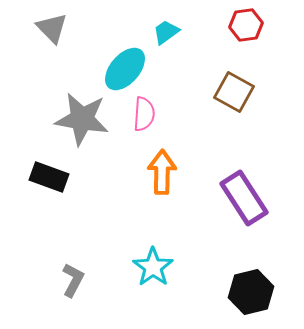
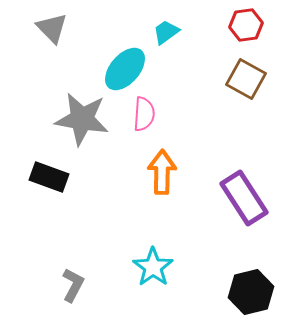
brown square: moved 12 px right, 13 px up
gray L-shape: moved 5 px down
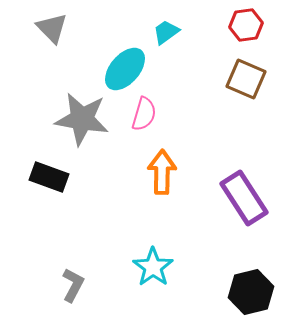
brown square: rotated 6 degrees counterclockwise
pink semicircle: rotated 12 degrees clockwise
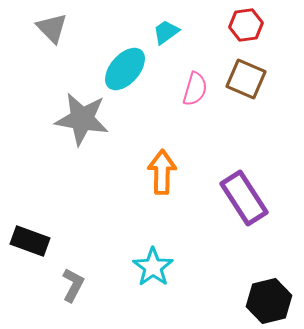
pink semicircle: moved 51 px right, 25 px up
black rectangle: moved 19 px left, 64 px down
black hexagon: moved 18 px right, 9 px down
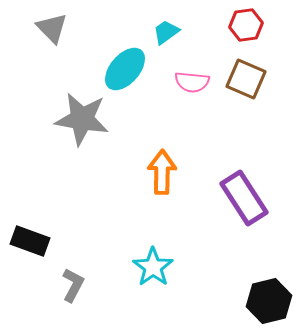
pink semicircle: moved 3 px left, 7 px up; rotated 80 degrees clockwise
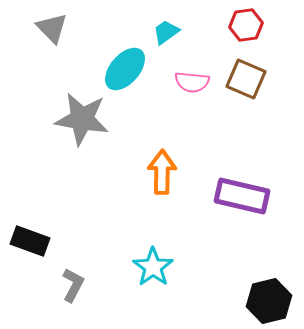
purple rectangle: moved 2 px left, 2 px up; rotated 44 degrees counterclockwise
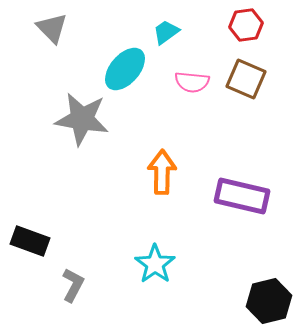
cyan star: moved 2 px right, 3 px up
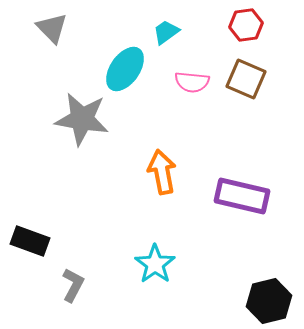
cyan ellipse: rotated 6 degrees counterclockwise
orange arrow: rotated 12 degrees counterclockwise
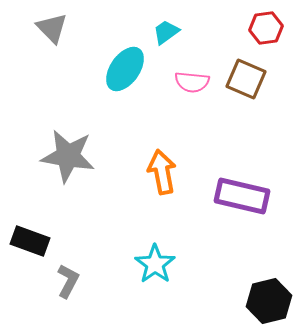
red hexagon: moved 20 px right, 3 px down
gray star: moved 14 px left, 37 px down
gray L-shape: moved 5 px left, 4 px up
